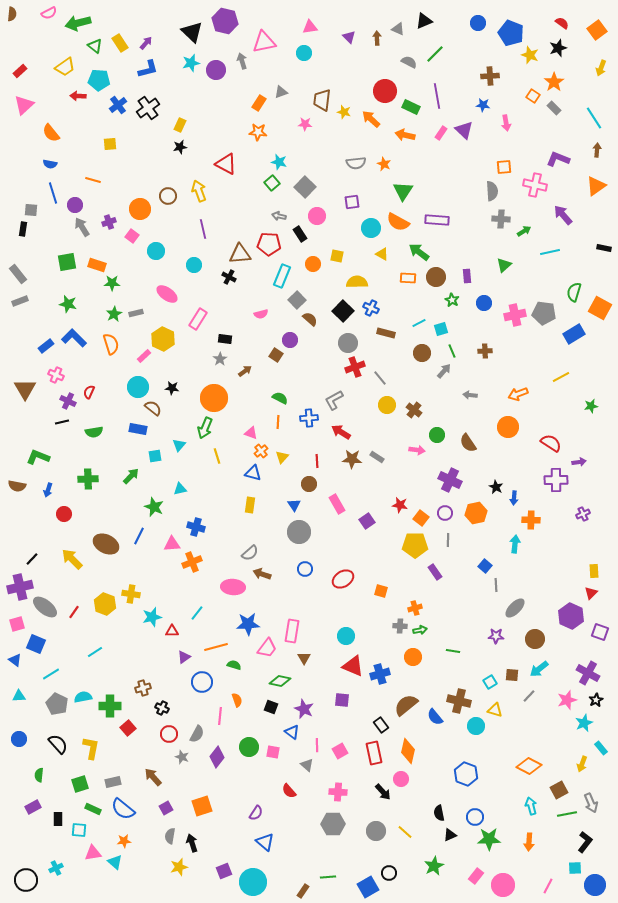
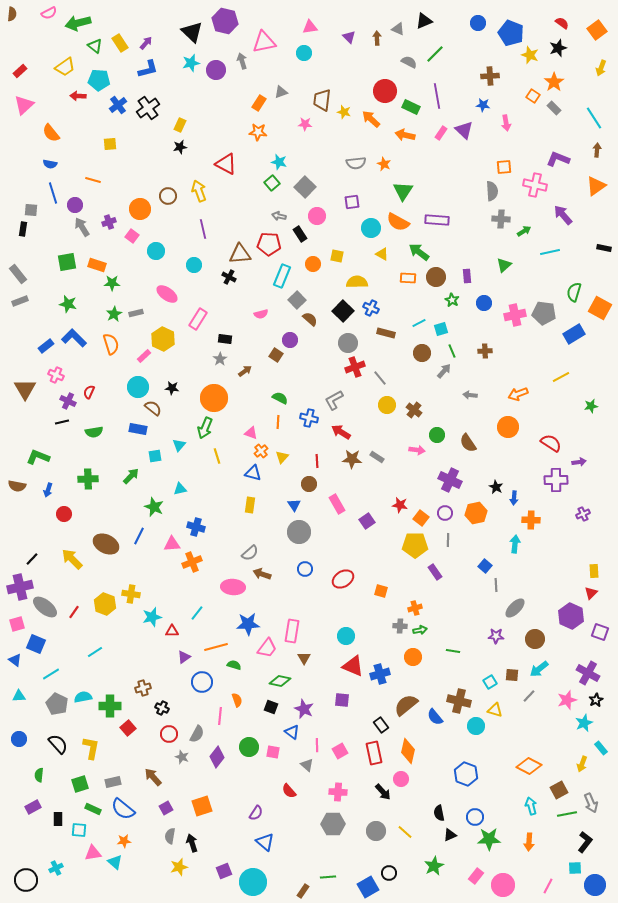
blue cross at (309, 418): rotated 18 degrees clockwise
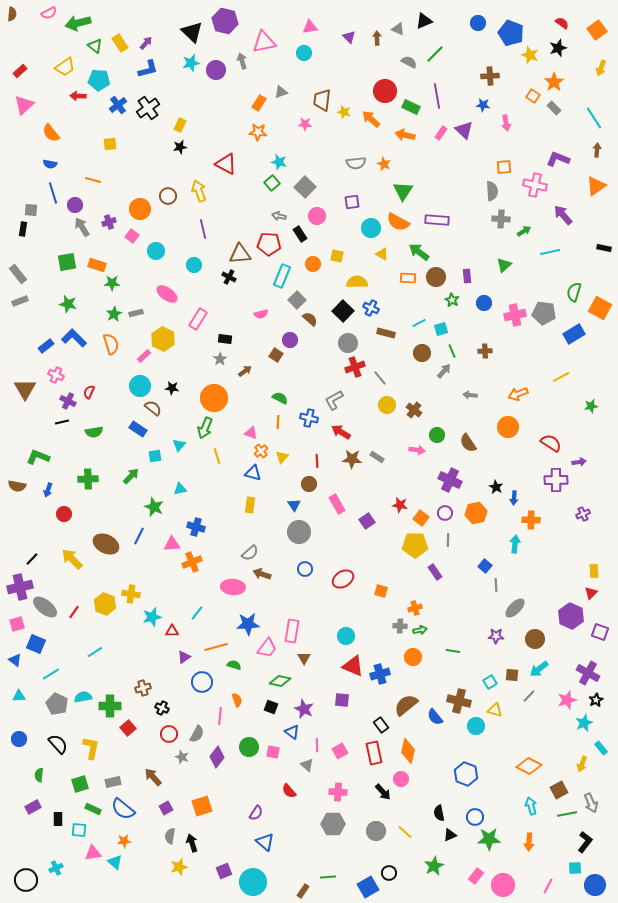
cyan circle at (138, 387): moved 2 px right, 1 px up
blue rectangle at (138, 429): rotated 24 degrees clockwise
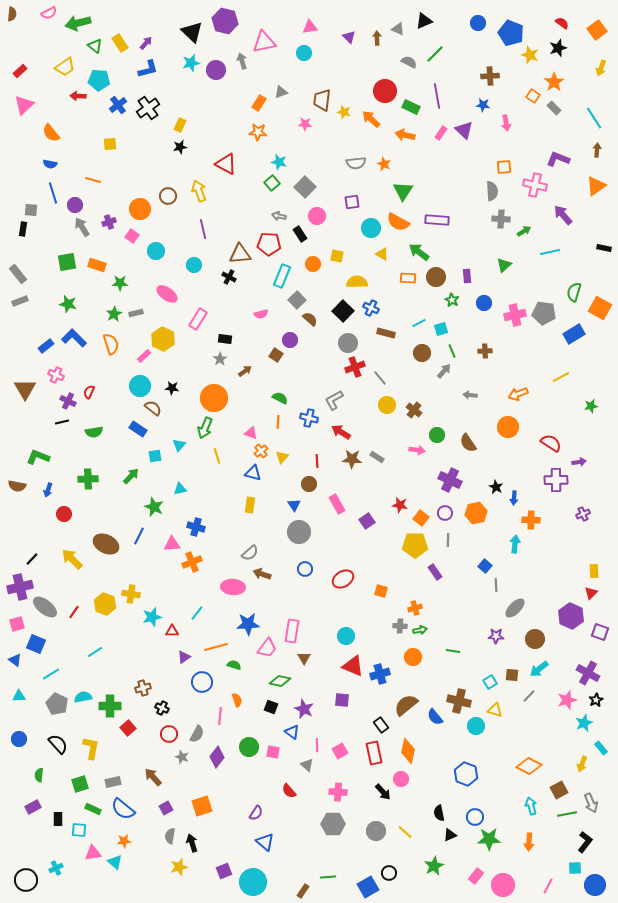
green star at (112, 283): moved 8 px right
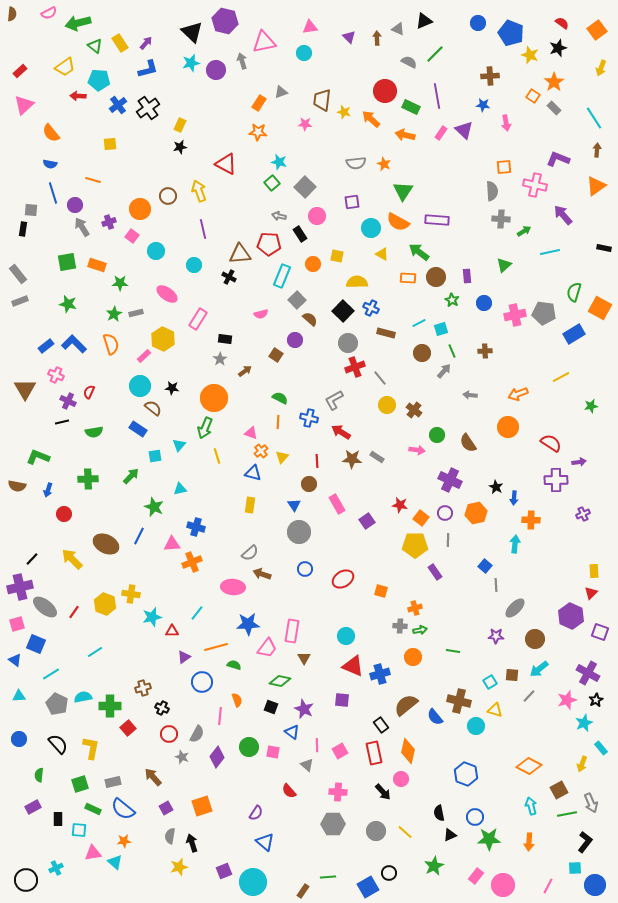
blue L-shape at (74, 338): moved 6 px down
purple circle at (290, 340): moved 5 px right
